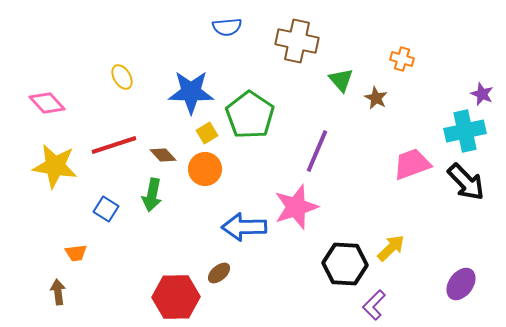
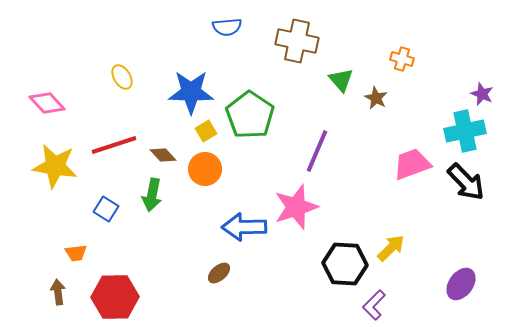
yellow square: moved 1 px left, 2 px up
red hexagon: moved 61 px left
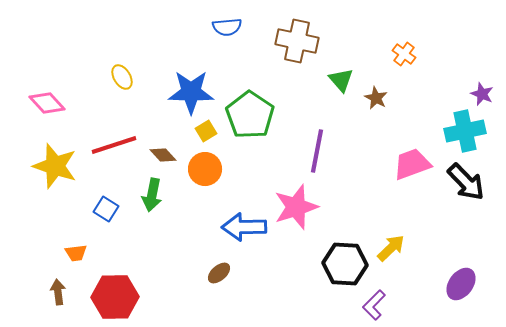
orange cross: moved 2 px right, 5 px up; rotated 20 degrees clockwise
purple line: rotated 12 degrees counterclockwise
yellow star: rotated 9 degrees clockwise
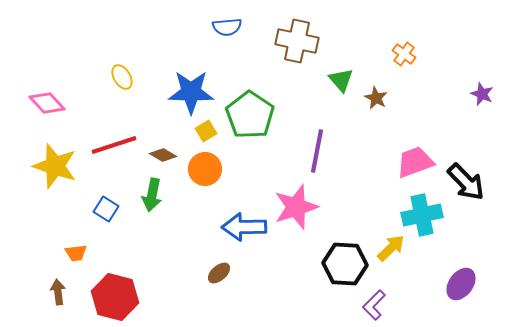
cyan cross: moved 43 px left, 84 px down
brown diamond: rotated 16 degrees counterclockwise
pink trapezoid: moved 3 px right, 2 px up
red hexagon: rotated 15 degrees clockwise
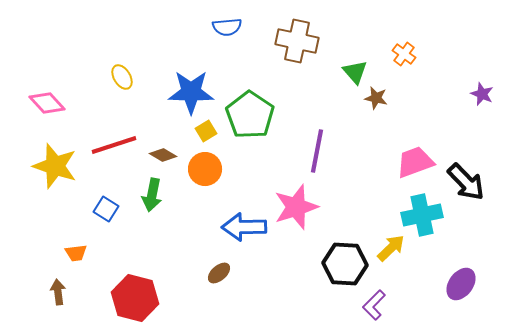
green triangle: moved 14 px right, 8 px up
brown star: rotated 15 degrees counterclockwise
red hexagon: moved 20 px right, 1 px down
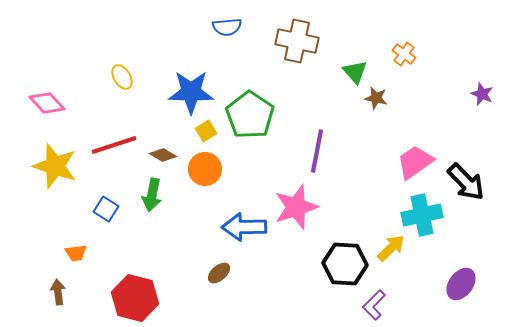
pink trapezoid: rotated 15 degrees counterclockwise
